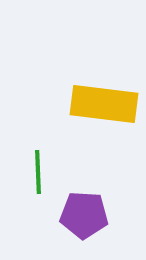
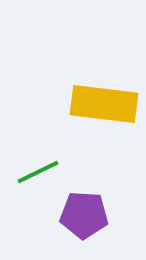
green line: rotated 66 degrees clockwise
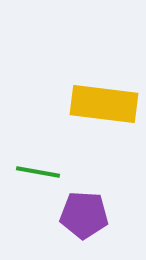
green line: rotated 36 degrees clockwise
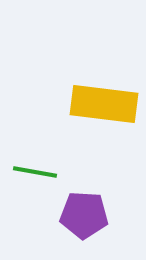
green line: moved 3 px left
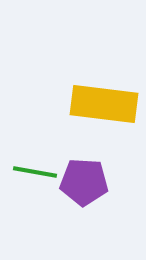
purple pentagon: moved 33 px up
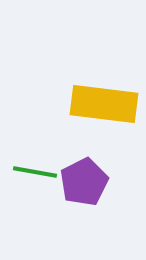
purple pentagon: rotated 30 degrees counterclockwise
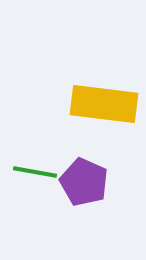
purple pentagon: rotated 21 degrees counterclockwise
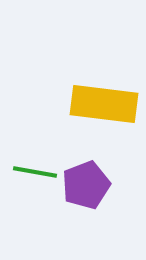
purple pentagon: moved 2 px right, 3 px down; rotated 27 degrees clockwise
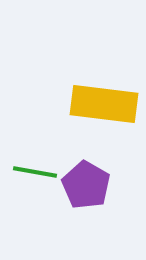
purple pentagon: rotated 21 degrees counterclockwise
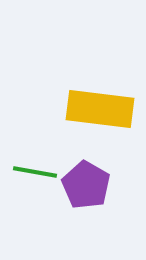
yellow rectangle: moved 4 px left, 5 px down
